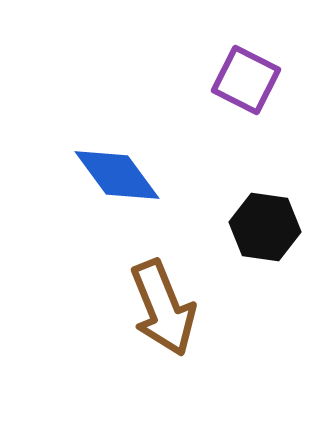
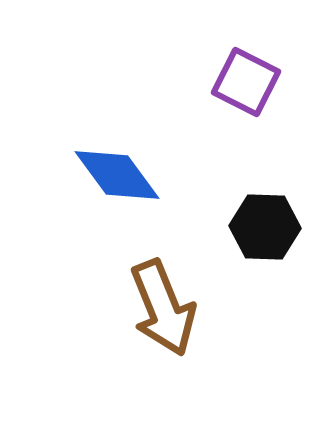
purple square: moved 2 px down
black hexagon: rotated 6 degrees counterclockwise
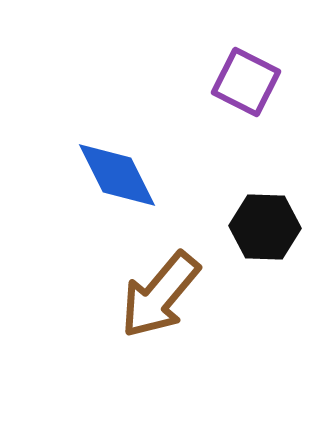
blue diamond: rotated 10 degrees clockwise
brown arrow: moved 3 px left, 13 px up; rotated 62 degrees clockwise
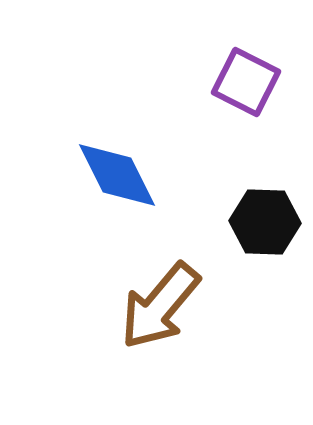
black hexagon: moved 5 px up
brown arrow: moved 11 px down
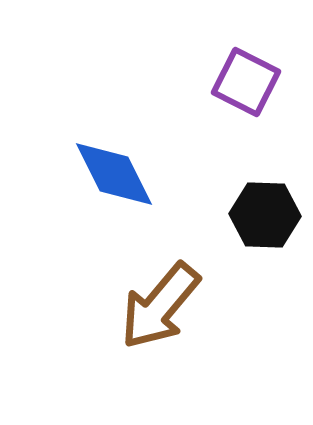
blue diamond: moved 3 px left, 1 px up
black hexagon: moved 7 px up
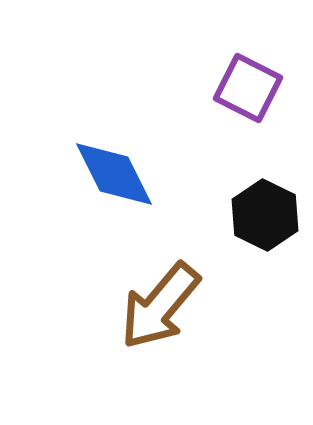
purple square: moved 2 px right, 6 px down
black hexagon: rotated 24 degrees clockwise
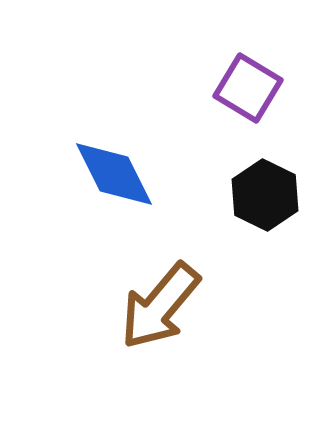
purple square: rotated 4 degrees clockwise
black hexagon: moved 20 px up
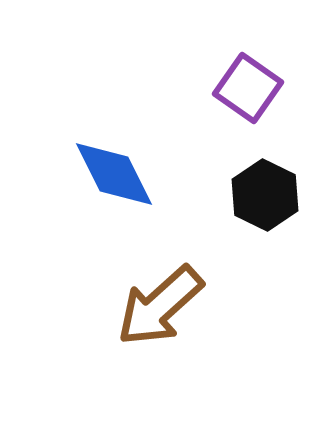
purple square: rotated 4 degrees clockwise
brown arrow: rotated 8 degrees clockwise
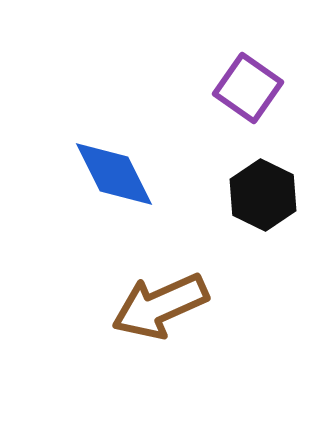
black hexagon: moved 2 px left
brown arrow: rotated 18 degrees clockwise
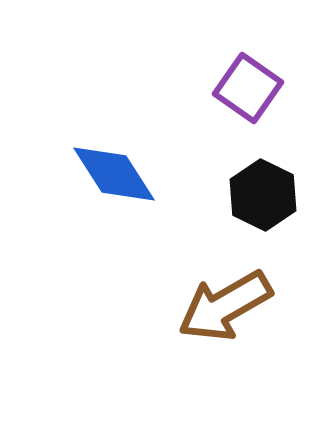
blue diamond: rotated 6 degrees counterclockwise
brown arrow: moved 65 px right; rotated 6 degrees counterclockwise
